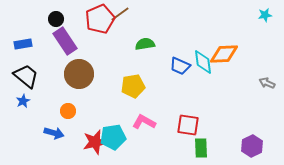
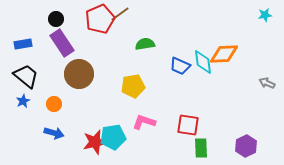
purple rectangle: moved 3 px left, 2 px down
orange circle: moved 14 px left, 7 px up
pink L-shape: rotated 10 degrees counterclockwise
purple hexagon: moved 6 px left
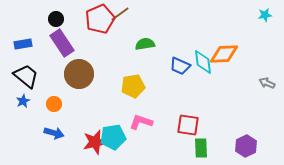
pink L-shape: moved 3 px left
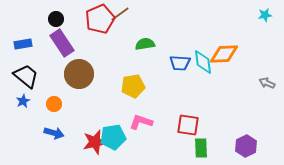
blue trapezoid: moved 3 px up; rotated 20 degrees counterclockwise
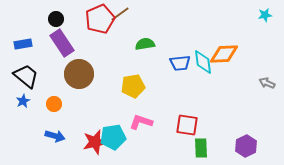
blue trapezoid: rotated 10 degrees counterclockwise
red square: moved 1 px left
blue arrow: moved 1 px right, 3 px down
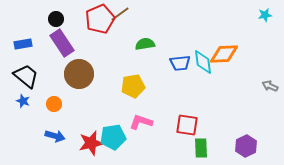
gray arrow: moved 3 px right, 3 px down
blue star: rotated 24 degrees counterclockwise
red star: moved 4 px left, 1 px down
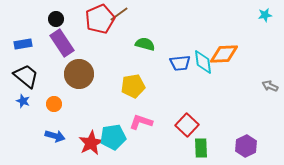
brown line: moved 1 px left
green semicircle: rotated 24 degrees clockwise
red square: rotated 35 degrees clockwise
red star: rotated 15 degrees counterclockwise
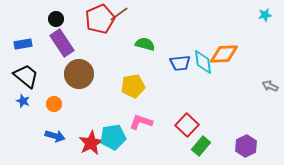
green rectangle: moved 2 px up; rotated 42 degrees clockwise
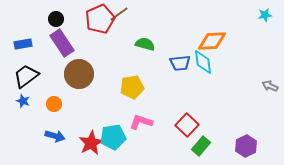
orange diamond: moved 12 px left, 13 px up
black trapezoid: rotated 76 degrees counterclockwise
yellow pentagon: moved 1 px left, 1 px down
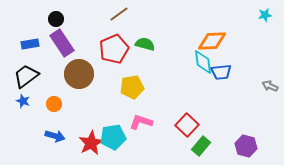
red pentagon: moved 14 px right, 30 px down
blue rectangle: moved 7 px right
blue trapezoid: moved 41 px right, 9 px down
purple hexagon: rotated 20 degrees counterclockwise
